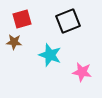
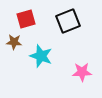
red square: moved 4 px right
cyan star: moved 9 px left, 1 px down
pink star: rotated 12 degrees counterclockwise
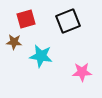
cyan star: rotated 10 degrees counterclockwise
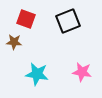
red square: rotated 36 degrees clockwise
cyan star: moved 4 px left, 18 px down
pink star: rotated 12 degrees clockwise
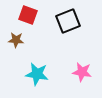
red square: moved 2 px right, 4 px up
brown star: moved 2 px right, 2 px up
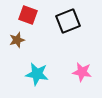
brown star: moved 1 px right; rotated 21 degrees counterclockwise
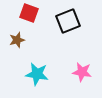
red square: moved 1 px right, 2 px up
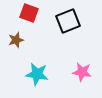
brown star: moved 1 px left
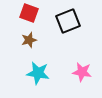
brown star: moved 13 px right
cyan star: moved 1 px right, 1 px up
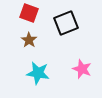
black square: moved 2 px left, 2 px down
brown star: rotated 21 degrees counterclockwise
pink star: moved 3 px up; rotated 12 degrees clockwise
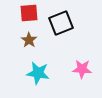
red square: rotated 24 degrees counterclockwise
black square: moved 5 px left
pink star: rotated 18 degrees counterclockwise
